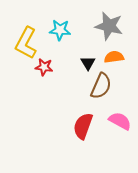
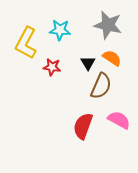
gray star: moved 1 px left, 1 px up
orange semicircle: moved 2 px left, 1 px down; rotated 42 degrees clockwise
red star: moved 8 px right
pink semicircle: moved 1 px left, 1 px up
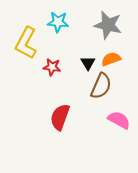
cyan star: moved 2 px left, 8 px up
orange semicircle: moved 1 px left, 1 px down; rotated 54 degrees counterclockwise
red semicircle: moved 23 px left, 9 px up
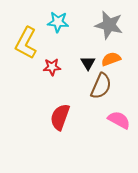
gray star: moved 1 px right
red star: rotated 12 degrees counterclockwise
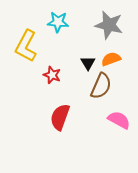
yellow L-shape: moved 3 px down
red star: moved 8 px down; rotated 24 degrees clockwise
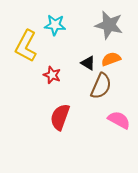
cyan star: moved 3 px left, 3 px down
black triangle: rotated 28 degrees counterclockwise
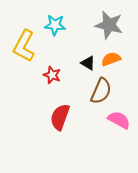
yellow L-shape: moved 2 px left
brown semicircle: moved 5 px down
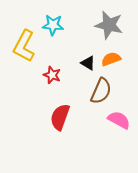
cyan star: moved 2 px left
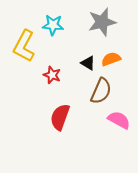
gray star: moved 7 px left, 3 px up; rotated 28 degrees counterclockwise
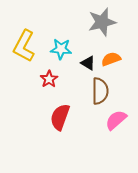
cyan star: moved 8 px right, 24 px down
red star: moved 3 px left, 4 px down; rotated 18 degrees clockwise
brown semicircle: moved 1 px left; rotated 24 degrees counterclockwise
pink semicircle: moved 3 px left; rotated 70 degrees counterclockwise
